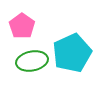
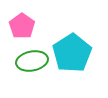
cyan pentagon: rotated 9 degrees counterclockwise
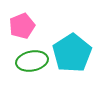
pink pentagon: rotated 15 degrees clockwise
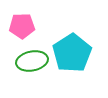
pink pentagon: rotated 20 degrees clockwise
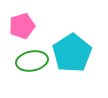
pink pentagon: rotated 15 degrees counterclockwise
